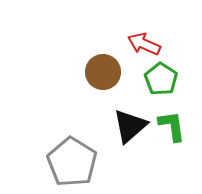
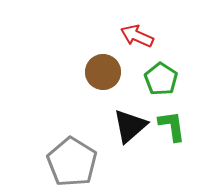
red arrow: moved 7 px left, 8 px up
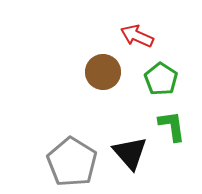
black triangle: moved 27 px down; rotated 30 degrees counterclockwise
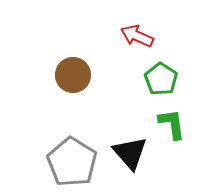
brown circle: moved 30 px left, 3 px down
green L-shape: moved 2 px up
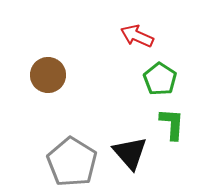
brown circle: moved 25 px left
green pentagon: moved 1 px left
green L-shape: rotated 12 degrees clockwise
